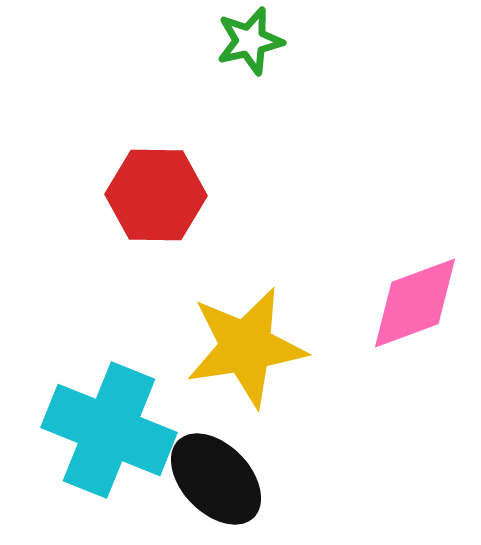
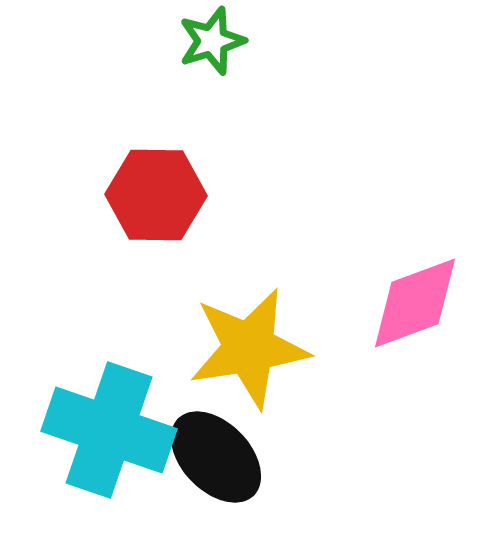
green star: moved 38 px left; rotated 4 degrees counterclockwise
yellow star: moved 3 px right, 1 px down
cyan cross: rotated 3 degrees counterclockwise
black ellipse: moved 22 px up
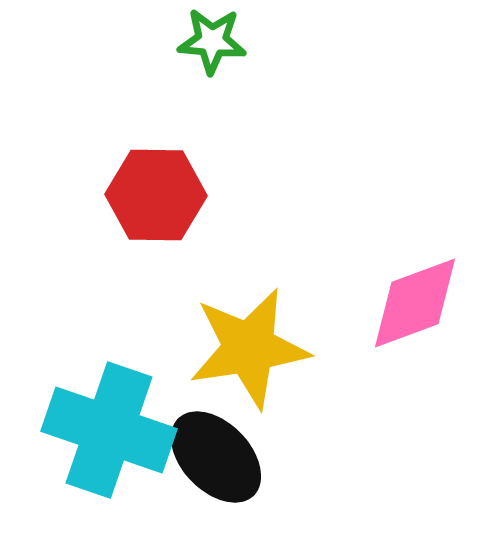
green star: rotated 22 degrees clockwise
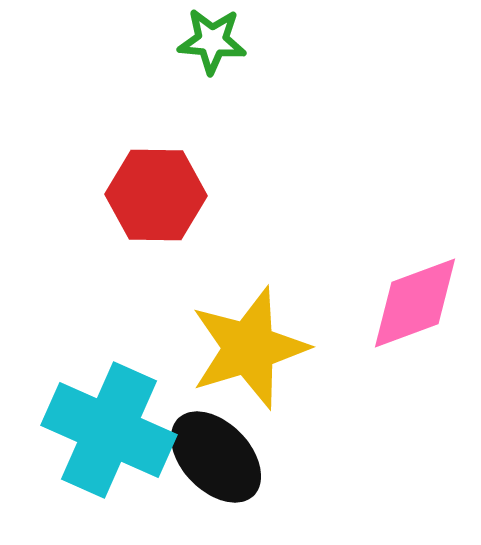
yellow star: rotated 8 degrees counterclockwise
cyan cross: rotated 5 degrees clockwise
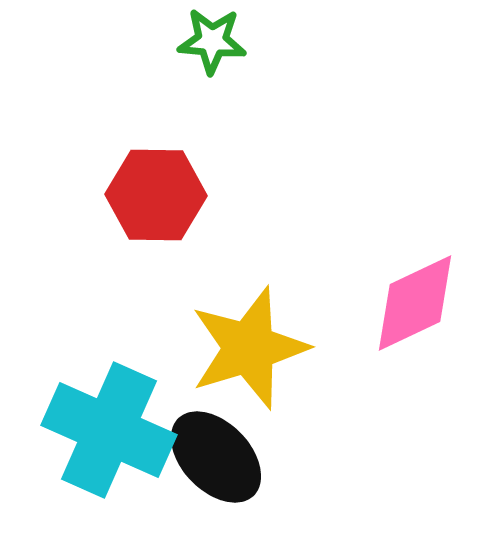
pink diamond: rotated 5 degrees counterclockwise
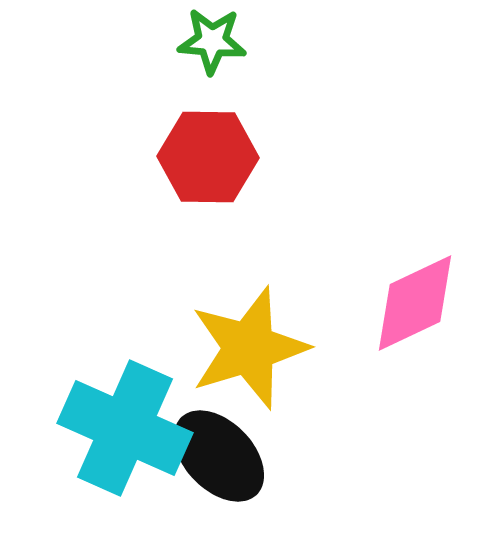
red hexagon: moved 52 px right, 38 px up
cyan cross: moved 16 px right, 2 px up
black ellipse: moved 3 px right, 1 px up
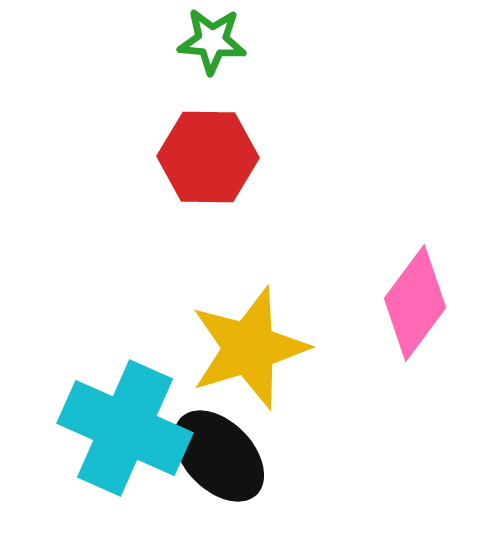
pink diamond: rotated 28 degrees counterclockwise
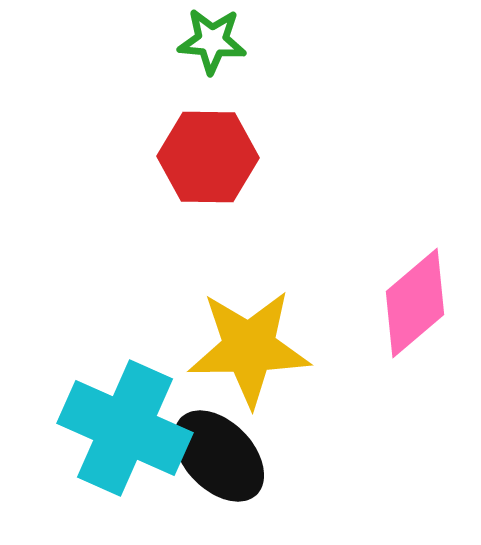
pink diamond: rotated 13 degrees clockwise
yellow star: rotated 16 degrees clockwise
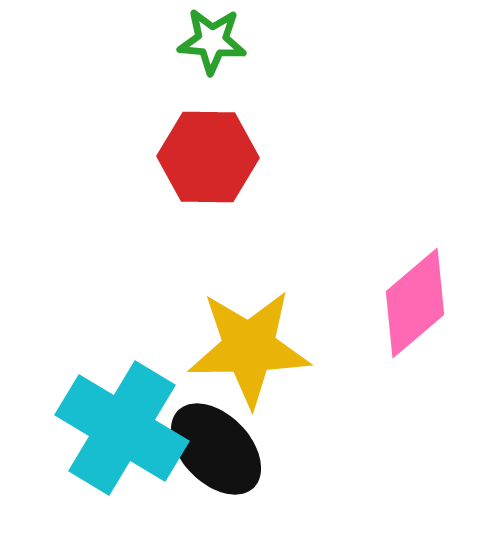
cyan cross: moved 3 px left; rotated 7 degrees clockwise
black ellipse: moved 3 px left, 7 px up
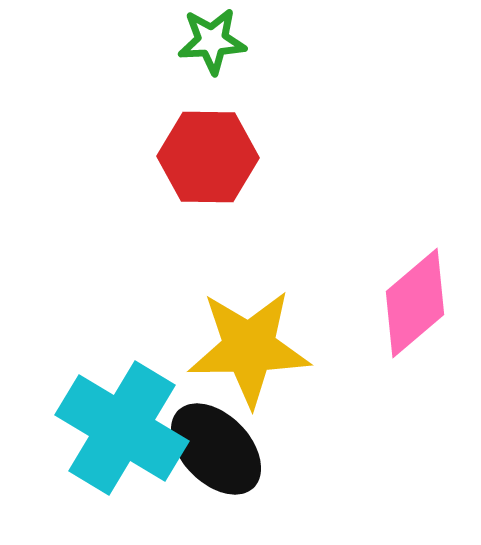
green star: rotated 8 degrees counterclockwise
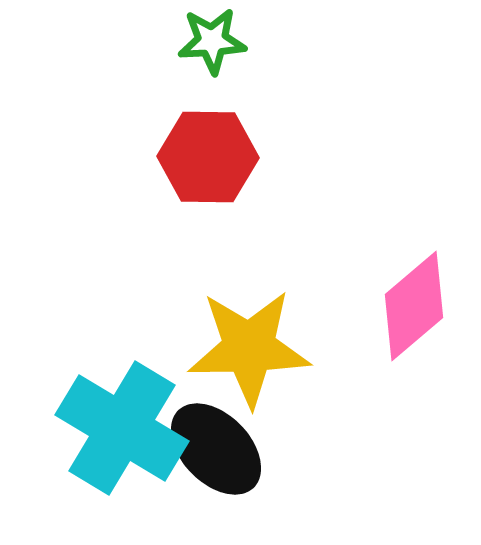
pink diamond: moved 1 px left, 3 px down
